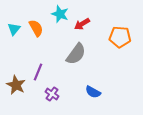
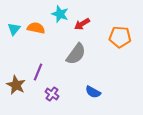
orange semicircle: rotated 48 degrees counterclockwise
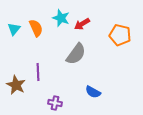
cyan star: moved 1 px right, 4 px down
orange semicircle: rotated 54 degrees clockwise
orange pentagon: moved 2 px up; rotated 10 degrees clockwise
purple line: rotated 24 degrees counterclockwise
purple cross: moved 3 px right, 9 px down; rotated 24 degrees counterclockwise
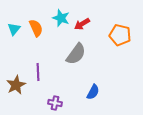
brown star: rotated 18 degrees clockwise
blue semicircle: rotated 91 degrees counterclockwise
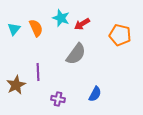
blue semicircle: moved 2 px right, 2 px down
purple cross: moved 3 px right, 4 px up
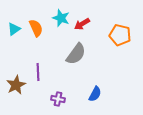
cyan triangle: rotated 16 degrees clockwise
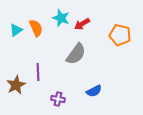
cyan triangle: moved 2 px right, 1 px down
blue semicircle: moved 1 px left, 3 px up; rotated 35 degrees clockwise
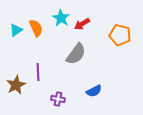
cyan star: rotated 12 degrees clockwise
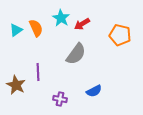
brown star: rotated 18 degrees counterclockwise
purple cross: moved 2 px right
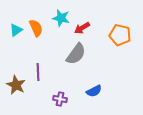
cyan star: rotated 18 degrees counterclockwise
red arrow: moved 4 px down
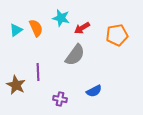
orange pentagon: moved 3 px left; rotated 25 degrees counterclockwise
gray semicircle: moved 1 px left, 1 px down
